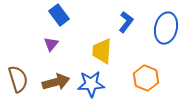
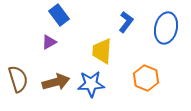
purple triangle: moved 2 px left, 2 px up; rotated 21 degrees clockwise
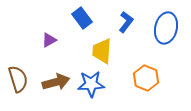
blue rectangle: moved 23 px right, 3 px down
purple triangle: moved 2 px up
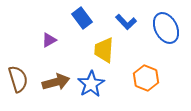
blue L-shape: rotated 100 degrees clockwise
blue ellipse: rotated 40 degrees counterclockwise
yellow trapezoid: moved 2 px right, 1 px up
blue star: rotated 28 degrees counterclockwise
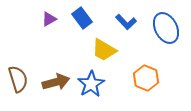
purple triangle: moved 21 px up
yellow trapezoid: rotated 64 degrees counterclockwise
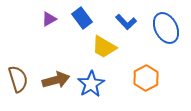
yellow trapezoid: moved 3 px up
orange hexagon: rotated 10 degrees clockwise
brown arrow: moved 2 px up
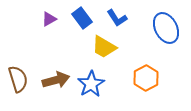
blue L-shape: moved 9 px left, 4 px up; rotated 10 degrees clockwise
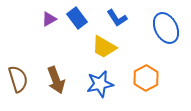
blue rectangle: moved 5 px left
brown arrow: rotated 84 degrees clockwise
blue star: moved 9 px right; rotated 20 degrees clockwise
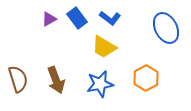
blue L-shape: moved 7 px left; rotated 20 degrees counterclockwise
